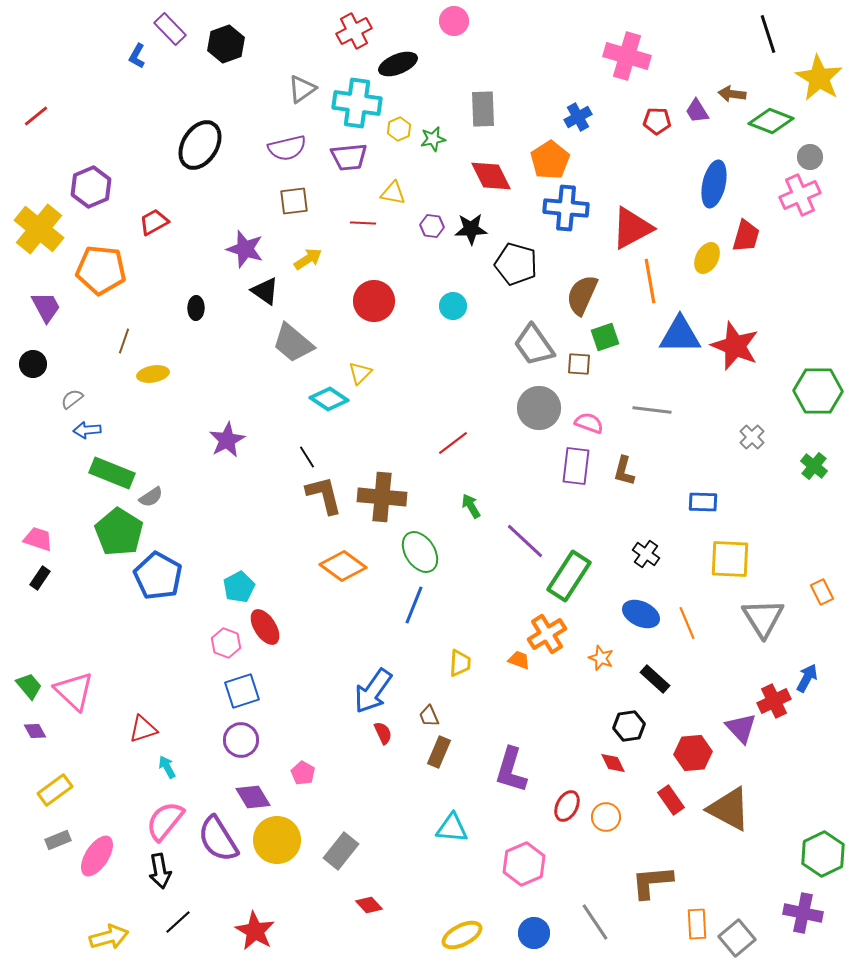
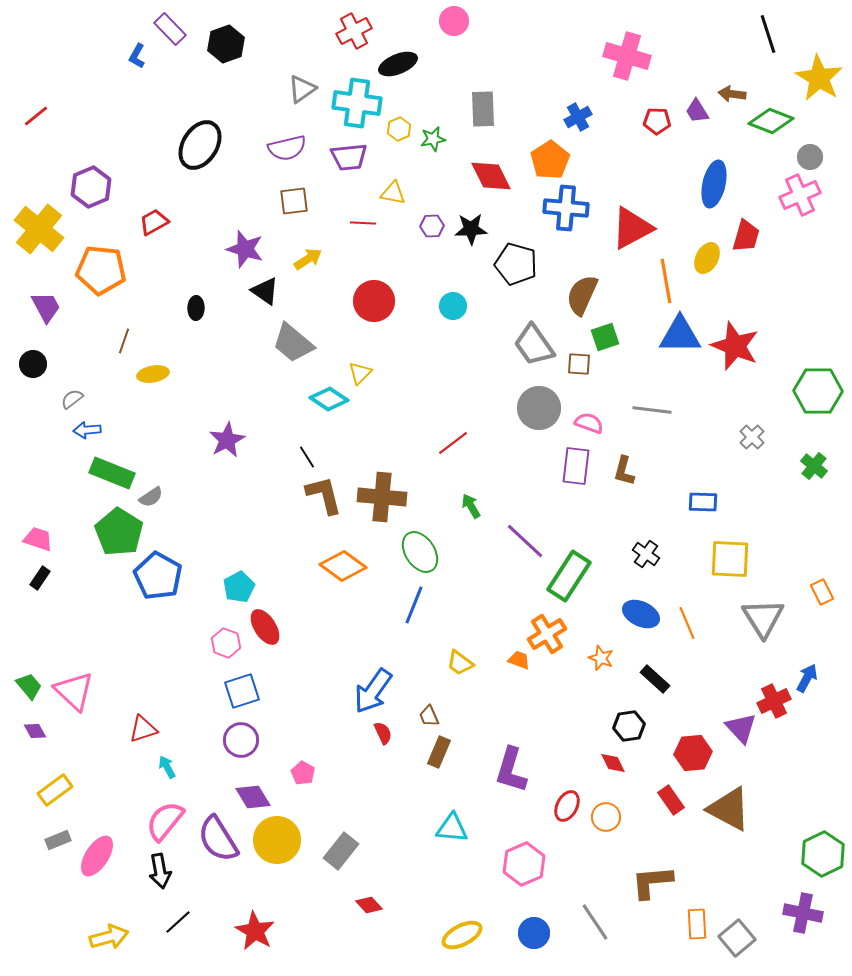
purple hexagon at (432, 226): rotated 10 degrees counterclockwise
orange line at (650, 281): moved 16 px right
yellow trapezoid at (460, 663): rotated 124 degrees clockwise
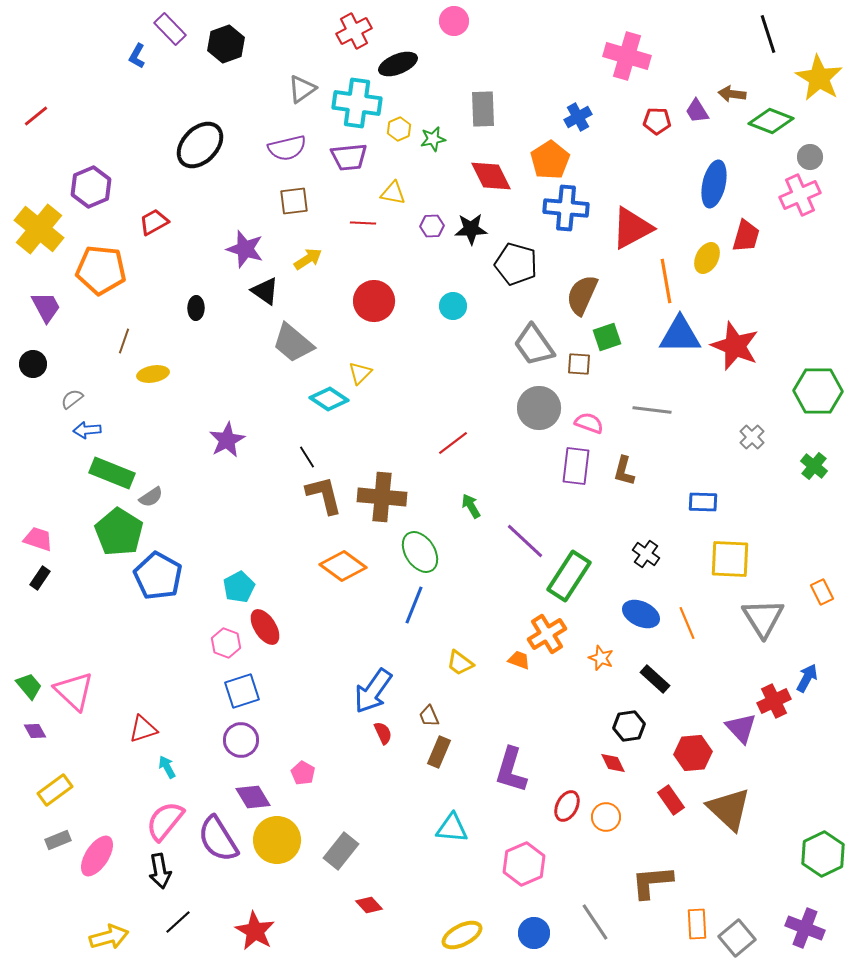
black ellipse at (200, 145): rotated 12 degrees clockwise
green square at (605, 337): moved 2 px right
brown triangle at (729, 809): rotated 15 degrees clockwise
purple cross at (803, 913): moved 2 px right, 15 px down; rotated 9 degrees clockwise
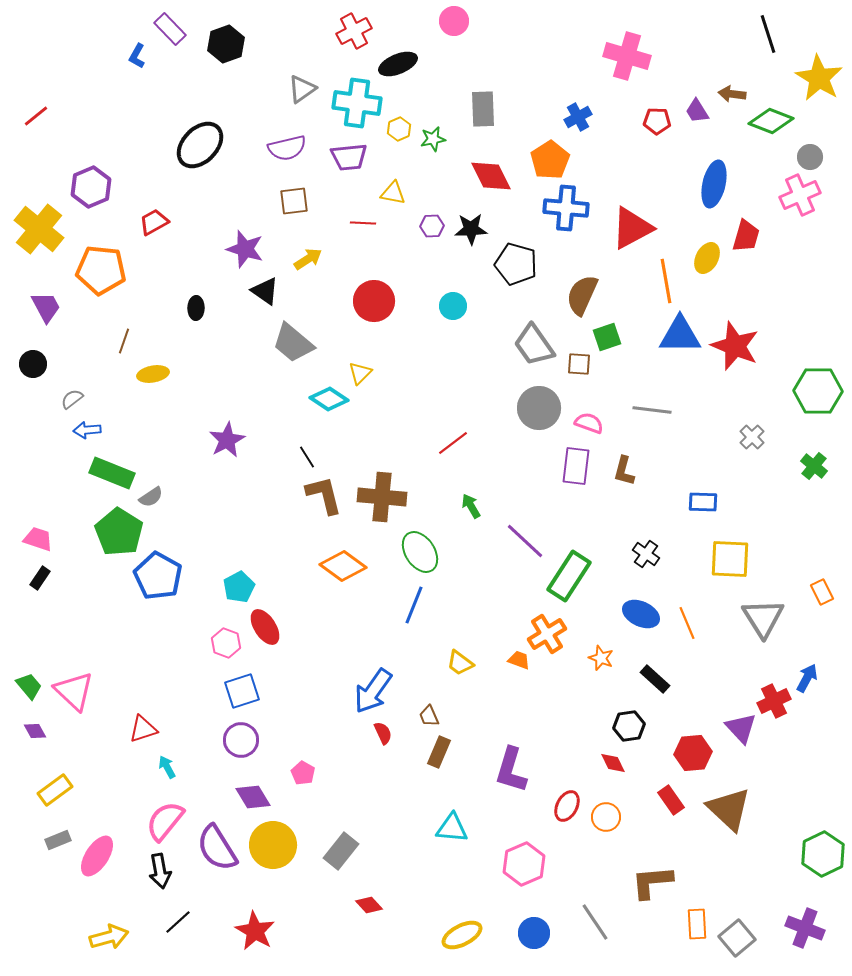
purple semicircle at (218, 839): moved 1 px left, 9 px down
yellow circle at (277, 840): moved 4 px left, 5 px down
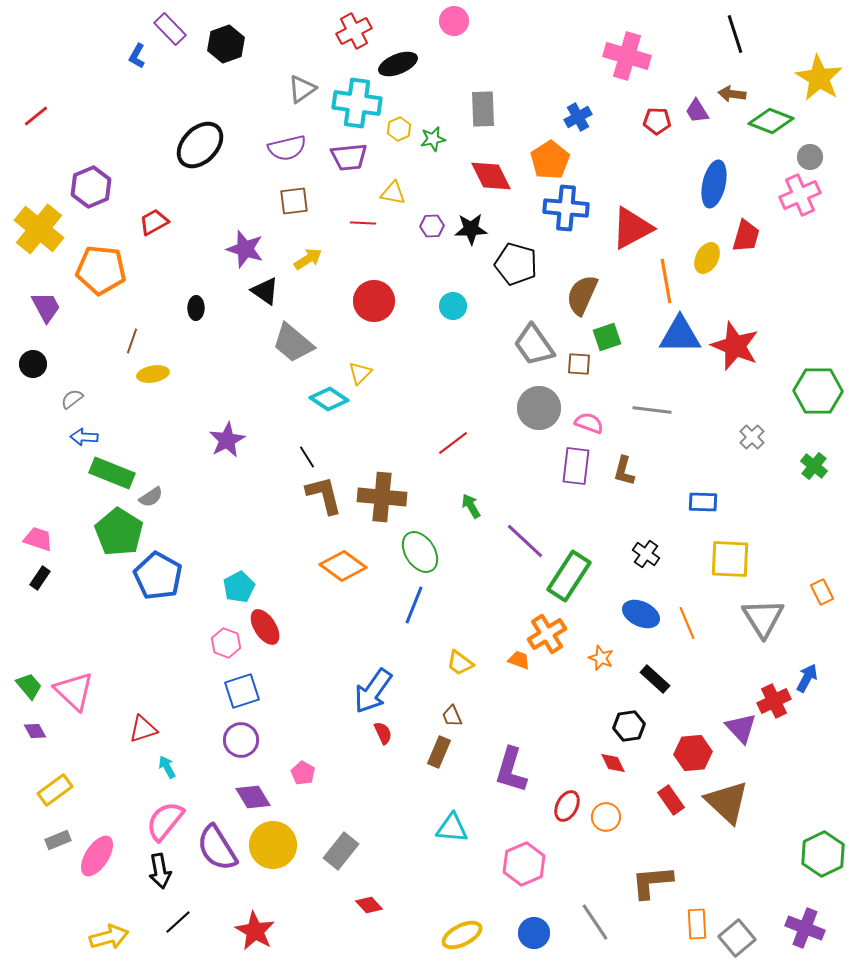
black line at (768, 34): moved 33 px left
brown line at (124, 341): moved 8 px right
blue arrow at (87, 430): moved 3 px left, 7 px down; rotated 8 degrees clockwise
brown trapezoid at (429, 716): moved 23 px right
brown triangle at (729, 809): moved 2 px left, 7 px up
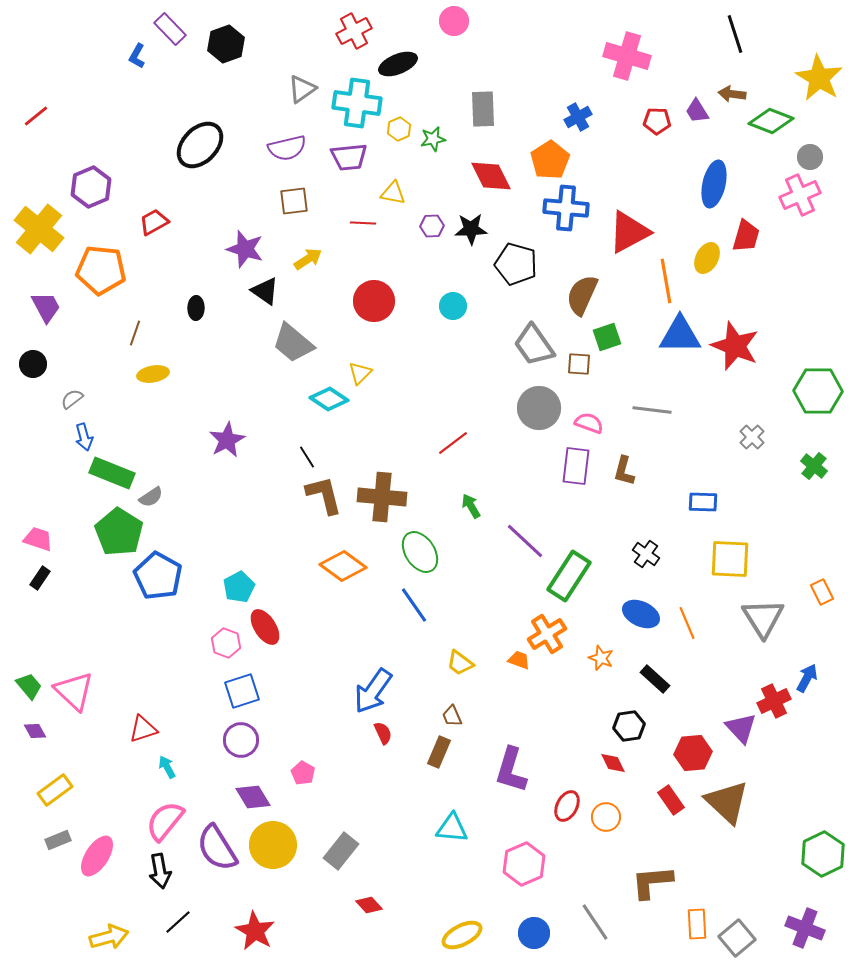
red triangle at (632, 228): moved 3 px left, 4 px down
brown line at (132, 341): moved 3 px right, 8 px up
blue arrow at (84, 437): rotated 108 degrees counterclockwise
blue line at (414, 605): rotated 57 degrees counterclockwise
